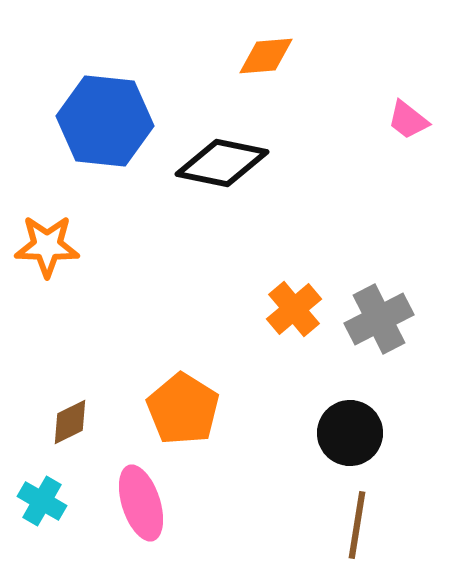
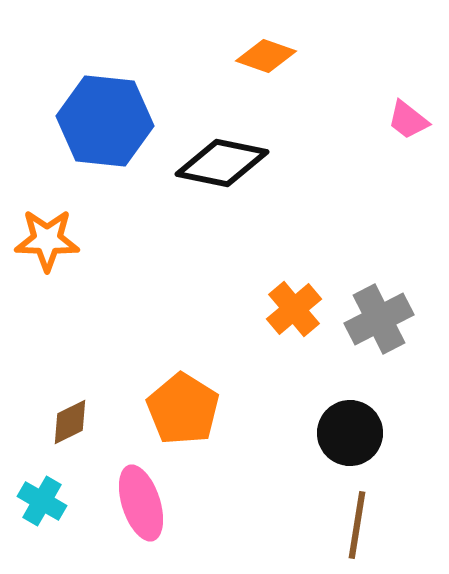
orange diamond: rotated 24 degrees clockwise
orange star: moved 6 px up
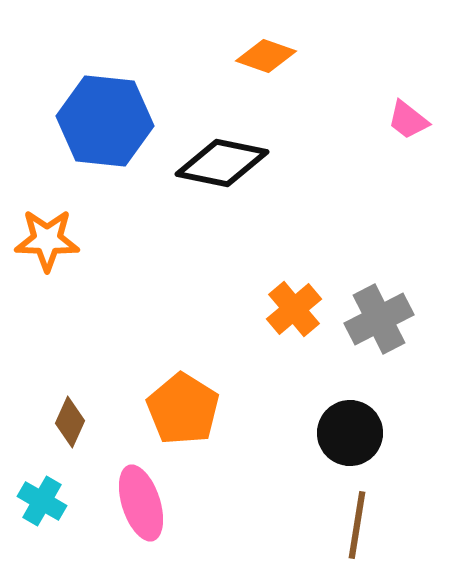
brown diamond: rotated 39 degrees counterclockwise
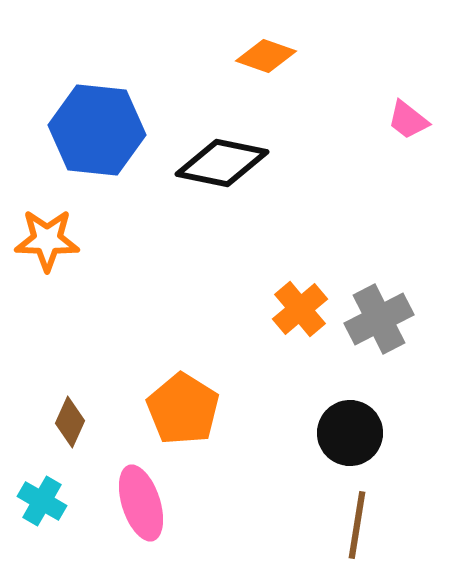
blue hexagon: moved 8 px left, 9 px down
orange cross: moved 6 px right
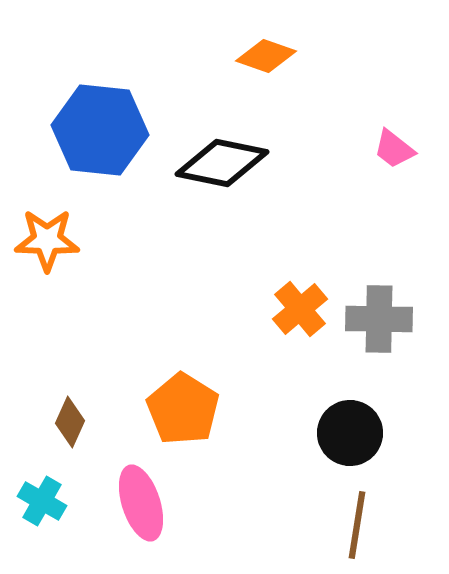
pink trapezoid: moved 14 px left, 29 px down
blue hexagon: moved 3 px right
gray cross: rotated 28 degrees clockwise
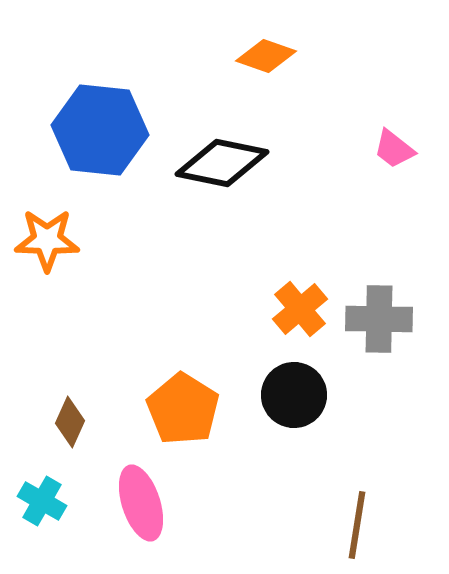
black circle: moved 56 px left, 38 px up
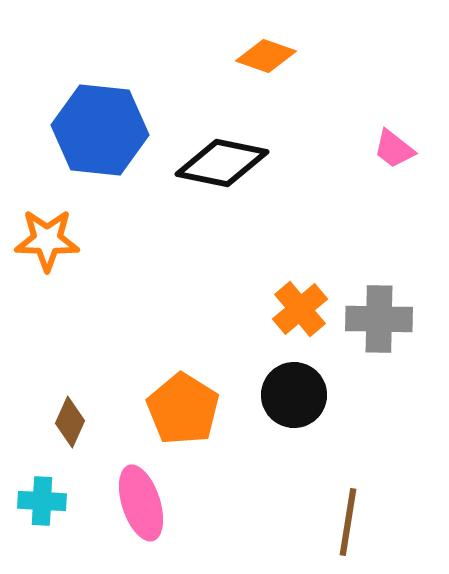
cyan cross: rotated 27 degrees counterclockwise
brown line: moved 9 px left, 3 px up
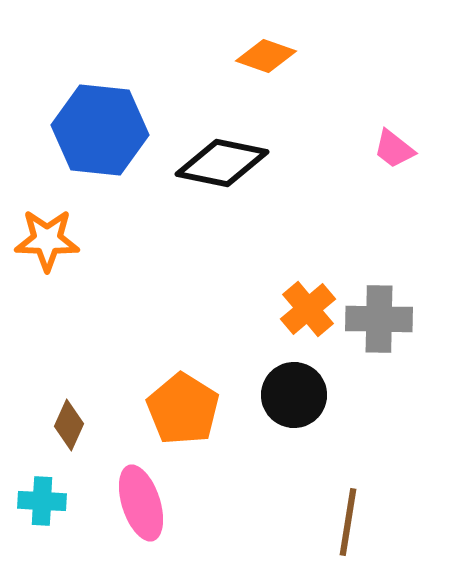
orange cross: moved 8 px right
brown diamond: moved 1 px left, 3 px down
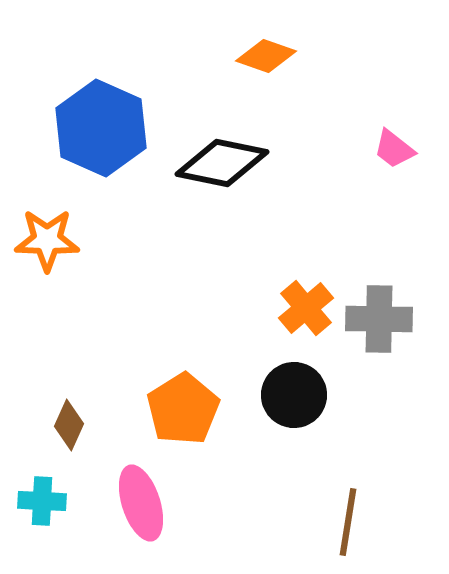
blue hexagon: moved 1 px right, 2 px up; rotated 18 degrees clockwise
orange cross: moved 2 px left, 1 px up
orange pentagon: rotated 8 degrees clockwise
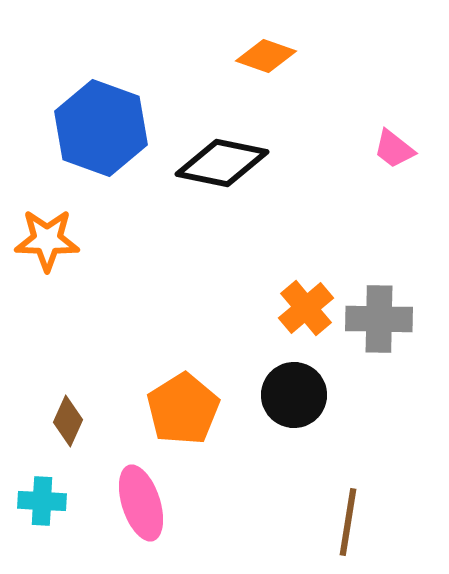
blue hexagon: rotated 4 degrees counterclockwise
brown diamond: moved 1 px left, 4 px up
